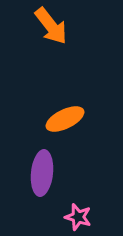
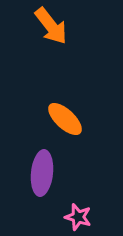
orange ellipse: rotated 69 degrees clockwise
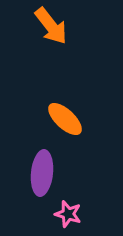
pink star: moved 10 px left, 3 px up
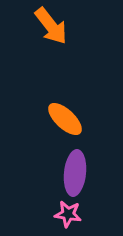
purple ellipse: moved 33 px right
pink star: rotated 8 degrees counterclockwise
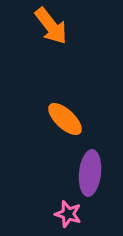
purple ellipse: moved 15 px right
pink star: rotated 8 degrees clockwise
